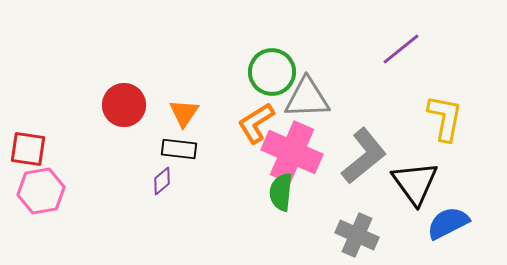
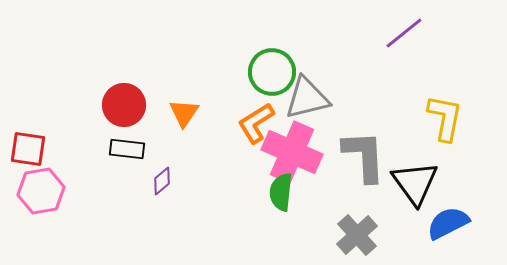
purple line: moved 3 px right, 16 px up
gray triangle: rotated 12 degrees counterclockwise
black rectangle: moved 52 px left
gray L-shape: rotated 54 degrees counterclockwise
gray cross: rotated 24 degrees clockwise
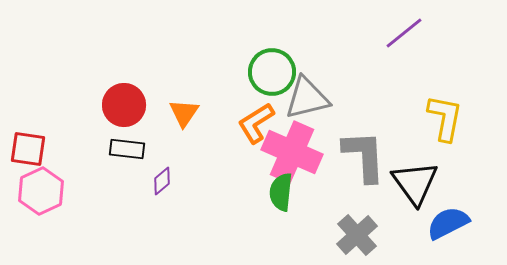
pink hexagon: rotated 15 degrees counterclockwise
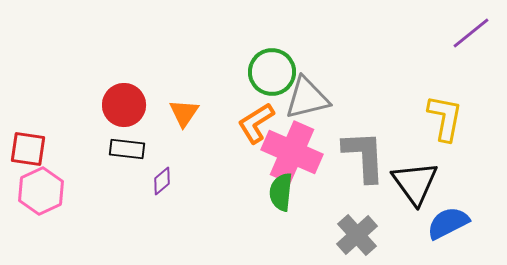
purple line: moved 67 px right
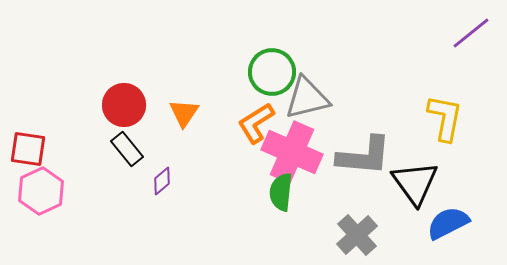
black rectangle: rotated 44 degrees clockwise
gray L-shape: rotated 98 degrees clockwise
